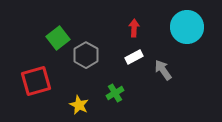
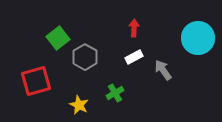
cyan circle: moved 11 px right, 11 px down
gray hexagon: moved 1 px left, 2 px down
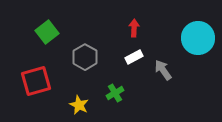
green square: moved 11 px left, 6 px up
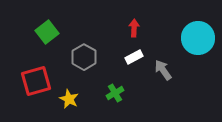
gray hexagon: moved 1 px left
yellow star: moved 10 px left, 6 px up
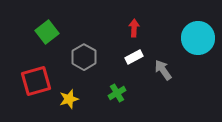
green cross: moved 2 px right
yellow star: rotated 30 degrees clockwise
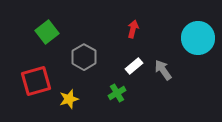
red arrow: moved 1 px left, 1 px down; rotated 12 degrees clockwise
white rectangle: moved 9 px down; rotated 12 degrees counterclockwise
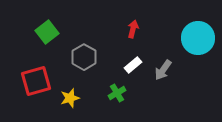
white rectangle: moved 1 px left, 1 px up
gray arrow: rotated 110 degrees counterclockwise
yellow star: moved 1 px right, 1 px up
